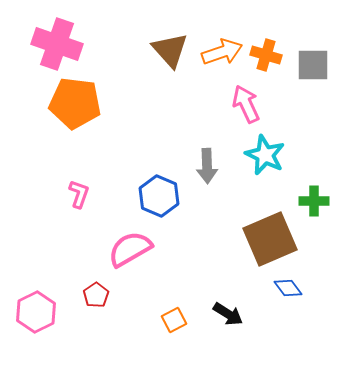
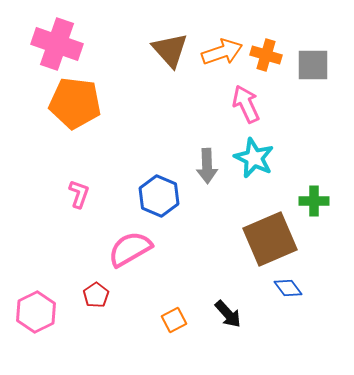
cyan star: moved 11 px left, 3 px down
black arrow: rotated 16 degrees clockwise
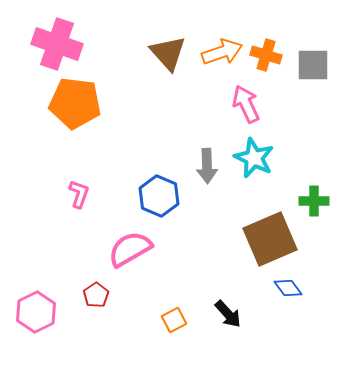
brown triangle: moved 2 px left, 3 px down
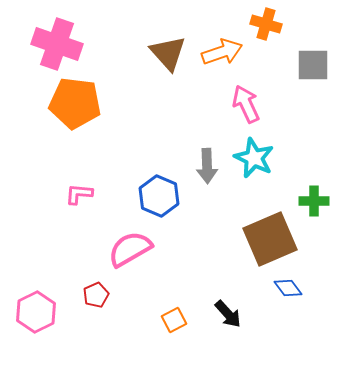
orange cross: moved 31 px up
pink L-shape: rotated 104 degrees counterclockwise
red pentagon: rotated 10 degrees clockwise
